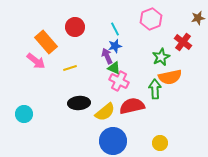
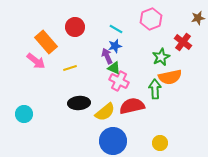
cyan line: moved 1 px right; rotated 32 degrees counterclockwise
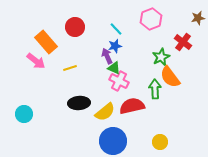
cyan line: rotated 16 degrees clockwise
orange semicircle: rotated 65 degrees clockwise
yellow circle: moved 1 px up
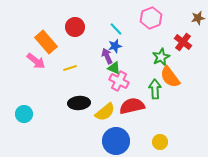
pink hexagon: moved 1 px up
blue circle: moved 3 px right
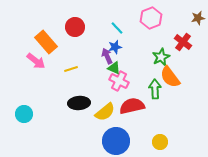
cyan line: moved 1 px right, 1 px up
blue star: moved 1 px down
yellow line: moved 1 px right, 1 px down
